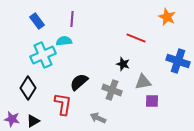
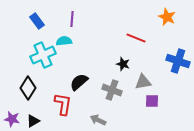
gray arrow: moved 2 px down
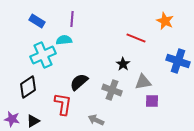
orange star: moved 2 px left, 4 px down
blue rectangle: rotated 21 degrees counterclockwise
cyan semicircle: moved 1 px up
black star: rotated 16 degrees clockwise
black diamond: moved 1 px up; rotated 25 degrees clockwise
gray arrow: moved 2 px left
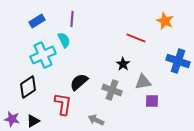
blue rectangle: rotated 63 degrees counterclockwise
cyan semicircle: rotated 70 degrees clockwise
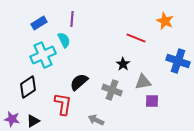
blue rectangle: moved 2 px right, 2 px down
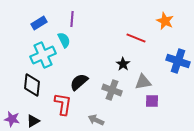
black diamond: moved 4 px right, 2 px up; rotated 50 degrees counterclockwise
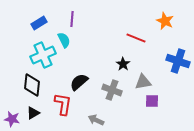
black triangle: moved 8 px up
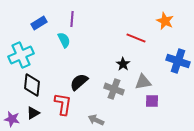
cyan cross: moved 22 px left
gray cross: moved 2 px right, 1 px up
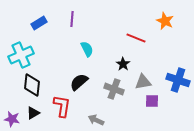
cyan semicircle: moved 23 px right, 9 px down
blue cross: moved 19 px down
red L-shape: moved 1 px left, 2 px down
